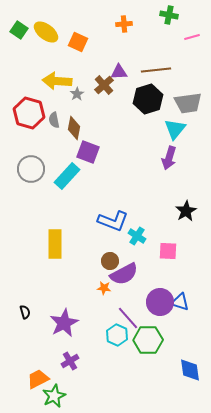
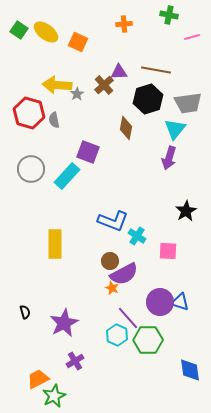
brown line: rotated 16 degrees clockwise
yellow arrow: moved 4 px down
brown diamond: moved 52 px right
orange star: moved 8 px right; rotated 16 degrees clockwise
purple cross: moved 5 px right
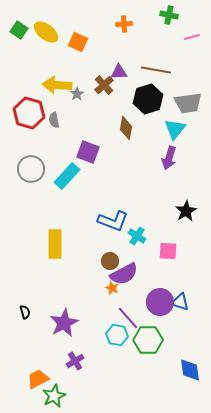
cyan hexagon: rotated 15 degrees counterclockwise
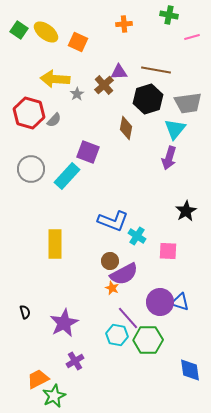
yellow arrow: moved 2 px left, 6 px up
gray semicircle: rotated 126 degrees counterclockwise
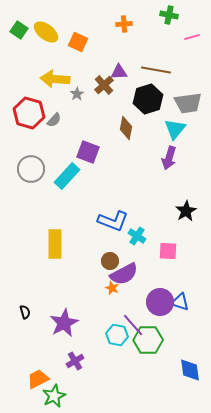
purple line: moved 5 px right, 7 px down
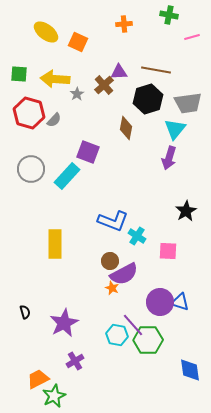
green square: moved 44 px down; rotated 30 degrees counterclockwise
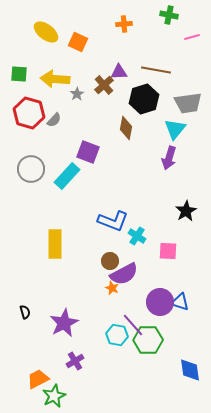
black hexagon: moved 4 px left
